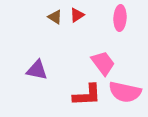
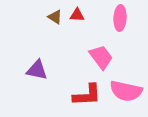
red triangle: rotated 35 degrees clockwise
pink trapezoid: moved 2 px left, 6 px up
pink semicircle: moved 1 px right, 1 px up
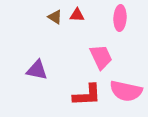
pink trapezoid: rotated 12 degrees clockwise
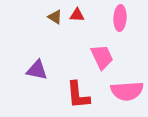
pink trapezoid: moved 1 px right
pink semicircle: moved 1 px right; rotated 16 degrees counterclockwise
red L-shape: moved 9 px left; rotated 88 degrees clockwise
